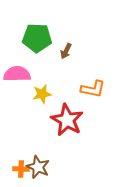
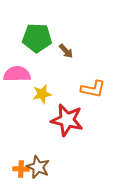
brown arrow: rotated 70 degrees counterclockwise
red star: rotated 16 degrees counterclockwise
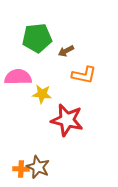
green pentagon: rotated 8 degrees counterclockwise
brown arrow: rotated 105 degrees clockwise
pink semicircle: moved 1 px right, 3 px down
orange L-shape: moved 9 px left, 14 px up
yellow star: rotated 18 degrees clockwise
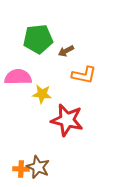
green pentagon: moved 1 px right, 1 px down
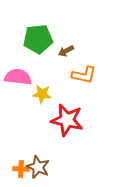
pink semicircle: rotated 8 degrees clockwise
